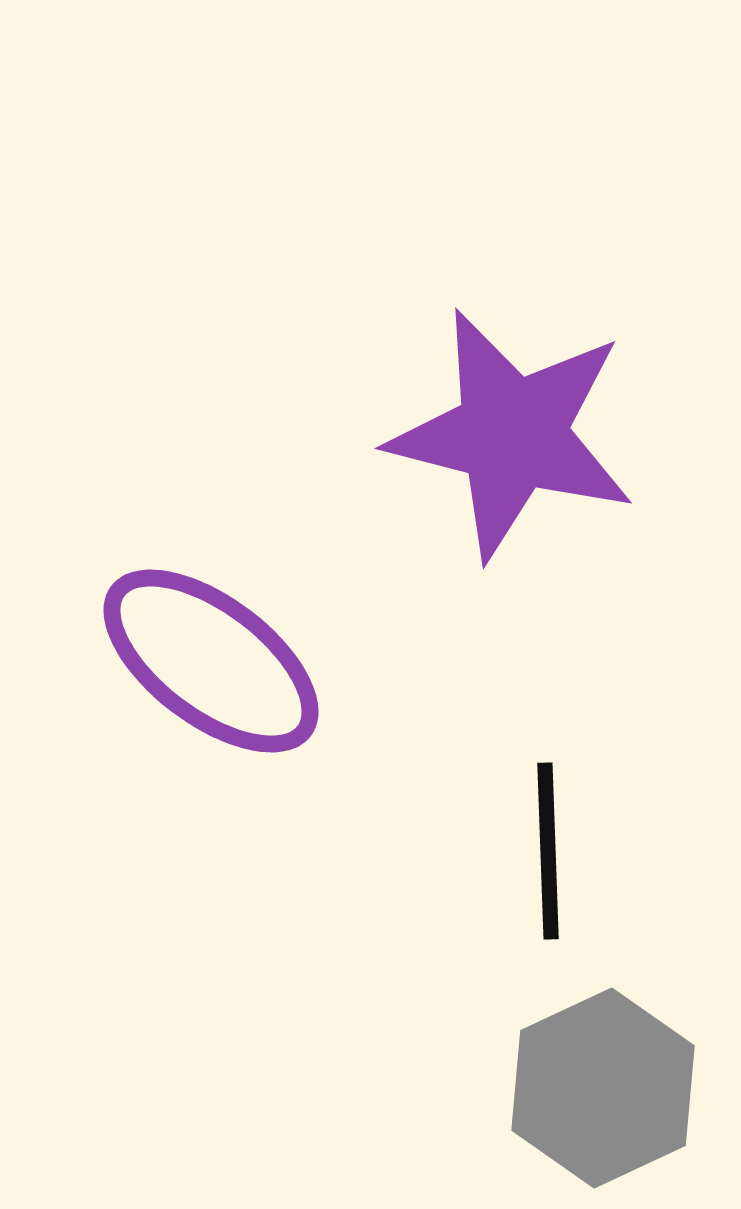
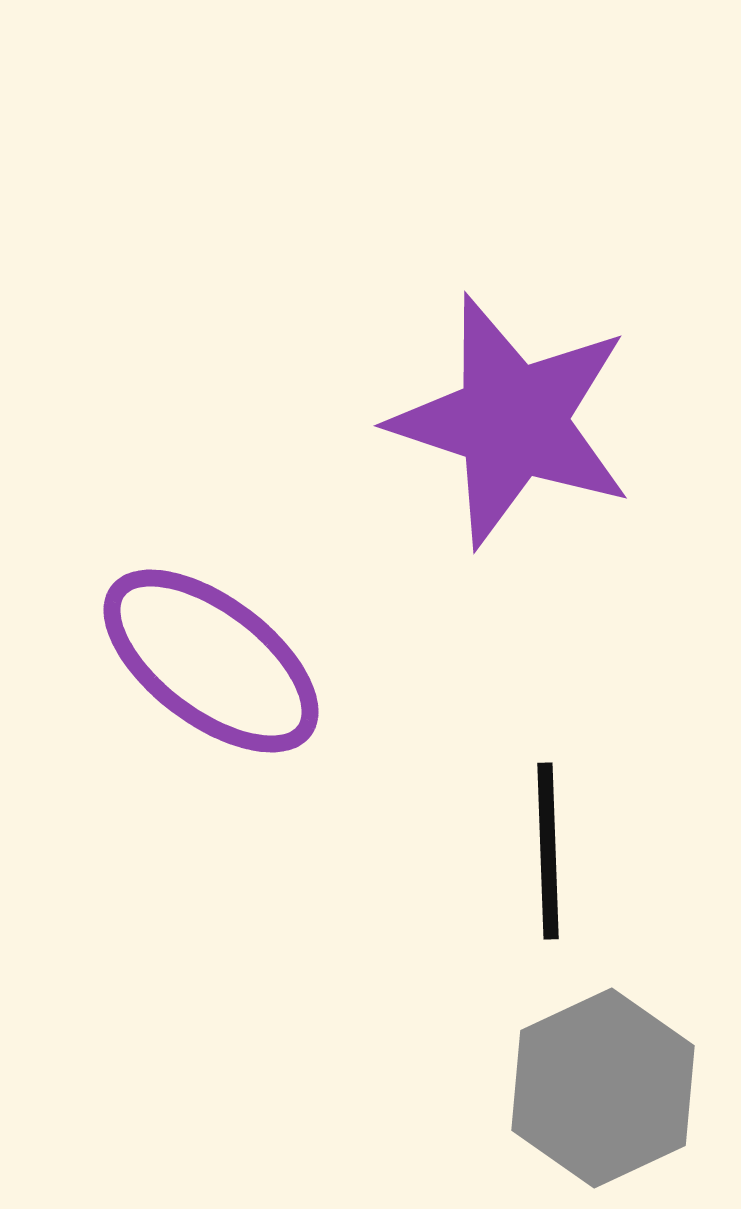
purple star: moved 13 px up; rotated 4 degrees clockwise
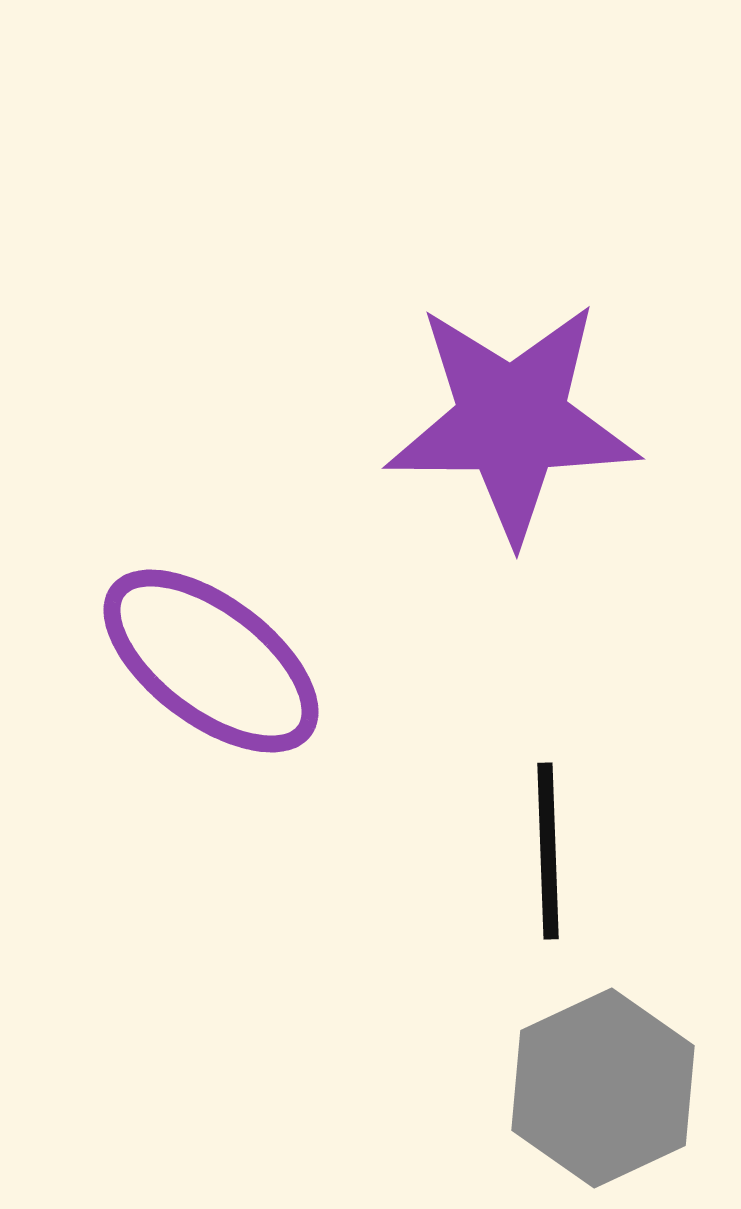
purple star: rotated 18 degrees counterclockwise
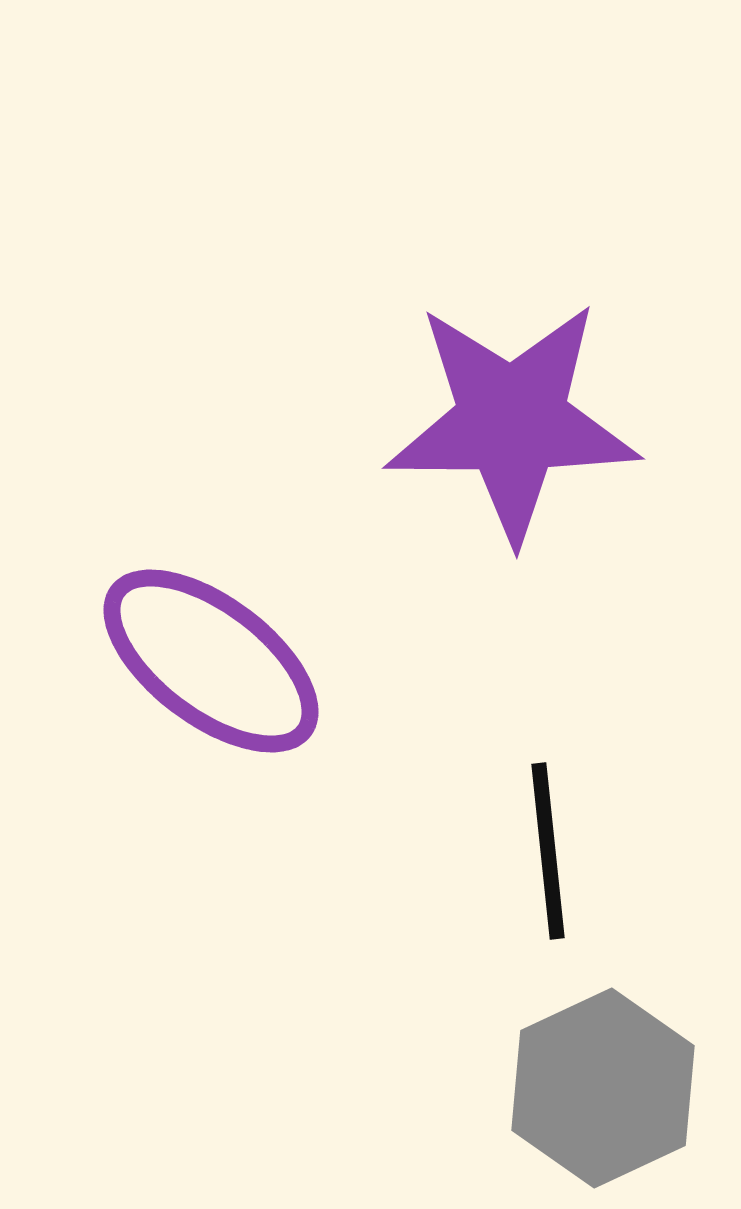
black line: rotated 4 degrees counterclockwise
